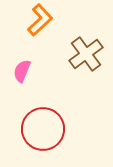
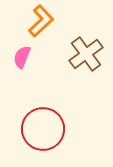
orange L-shape: moved 1 px right, 1 px down
pink semicircle: moved 14 px up
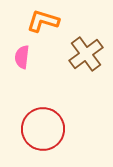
orange L-shape: moved 2 px right; rotated 120 degrees counterclockwise
pink semicircle: rotated 15 degrees counterclockwise
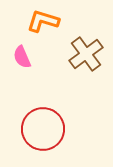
pink semicircle: rotated 30 degrees counterclockwise
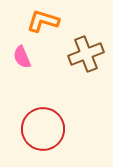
brown cross: rotated 16 degrees clockwise
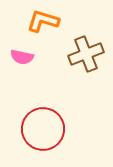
pink semicircle: rotated 55 degrees counterclockwise
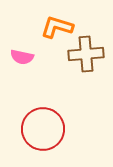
orange L-shape: moved 14 px right, 6 px down
brown cross: rotated 16 degrees clockwise
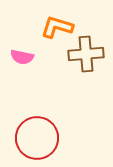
red circle: moved 6 px left, 9 px down
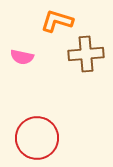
orange L-shape: moved 6 px up
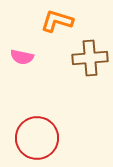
brown cross: moved 4 px right, 4 px down
